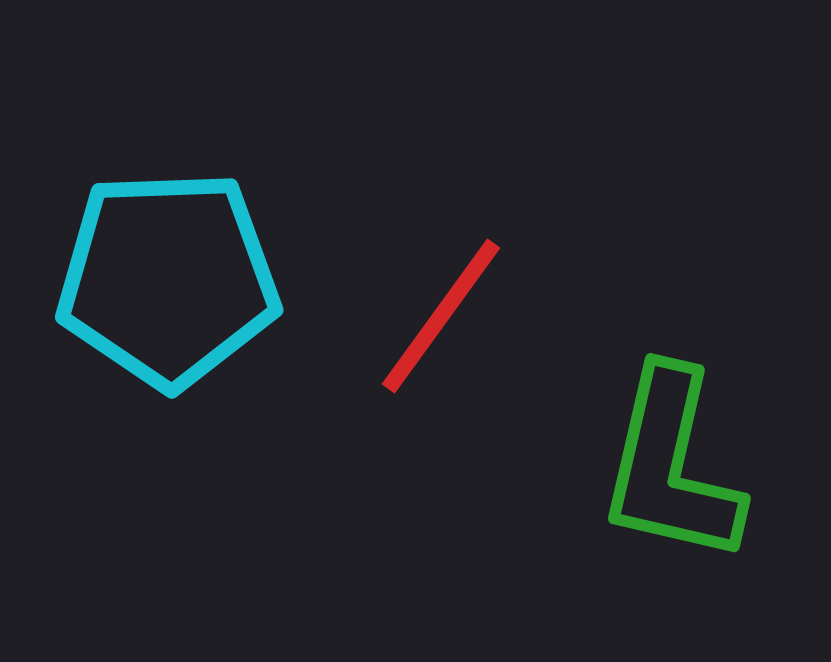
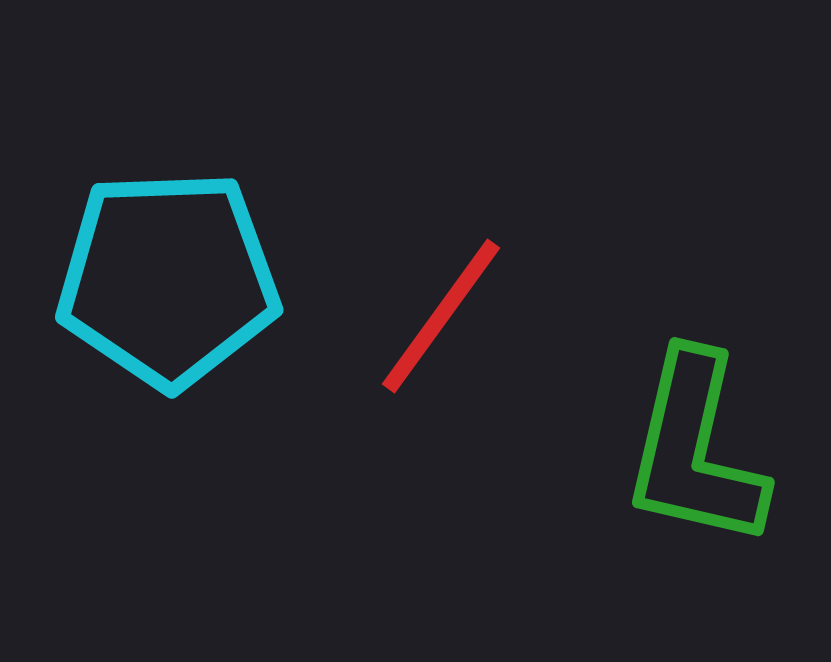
green L-shape: moved 24 px right, 16 px up
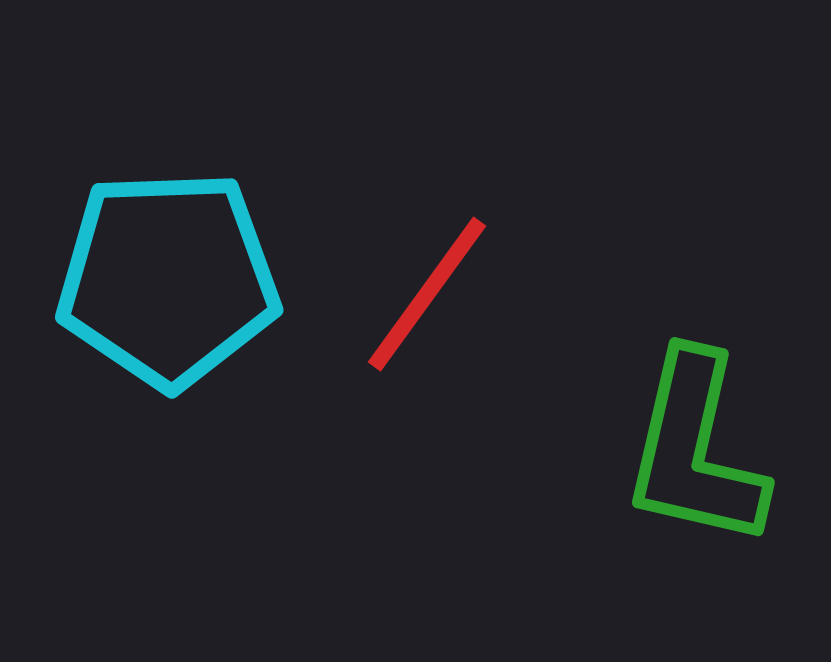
red line: moved 14 px left, 22 px up
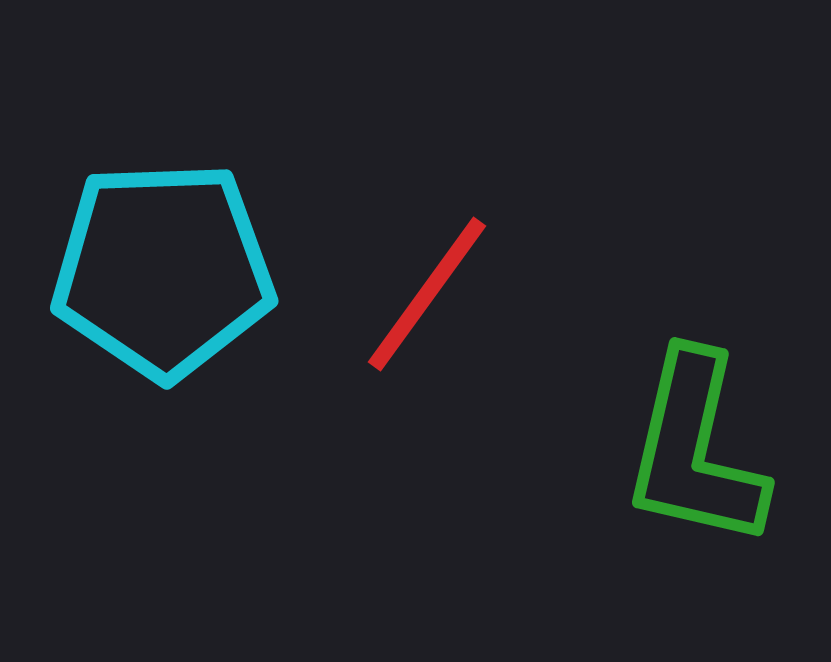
cyan pentagon: moved 5 px left, 9 px up
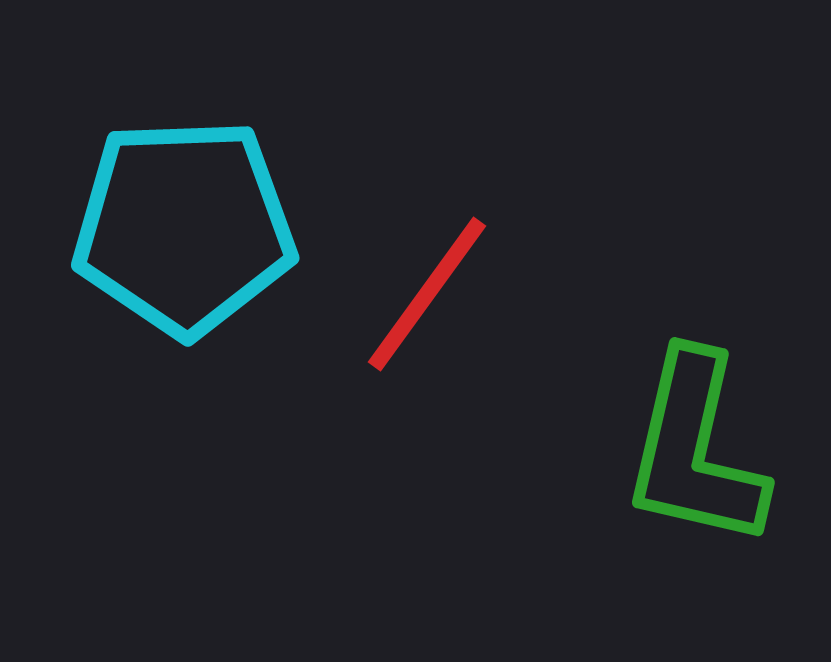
cyan pentagon: moved 21 px right, 43 px up
